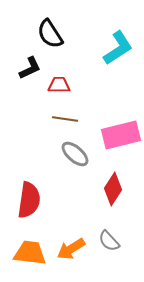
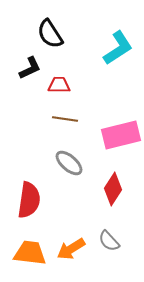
gray ellipse: moved 6 px left, 9 px down
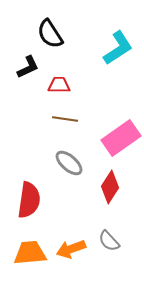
black L-shape: moved 2 px left, 1 px up
pink rectangle: moved 3 px down; rotated 21 degrees counterclockwise
red diamond: moved 3 px left, 2 px up
orange arrow: rotated 12 degrees clockwise
orange trapezoid: rotated 12 degrees counterclockwise
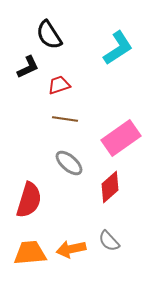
black semicircle: moved 1 px left, 1 px down
red trapezoid: rotated 20 degrees counterclockwise
red diamond: rotated 16 degrees clockwise
red semicircle: rotated 9 degrees clockwise
orange arrow: rotated 8 degrees clockwise
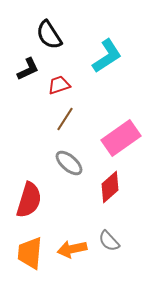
cyan L-shape: moved 11 px left, 8 px down
black L-shape: moved 2 px down
brown line: rotated 65 degrees counterclockwise
orange arrow: moved 1 px right
orange trapezoid: rotated 80 degrees counterclockwise
